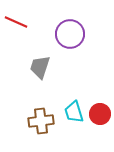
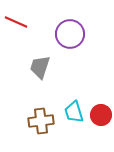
red circle: moved 1 px right, 1 px down
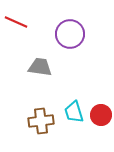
gray trapezoid: rotated 80 degrees clockwise
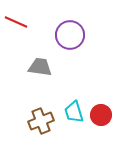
purple circle: moved 1 px down
brown cross: rotated 15 degrees counterclockwise
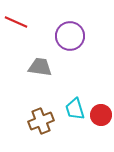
purple circle: moved 1 px down
cyan trapezoid: moved 1 px right, 3 px up
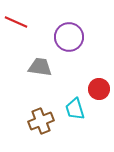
purple circle: moved 1 px left, 1 px down
red circle: moved 2 px left, 26 px up
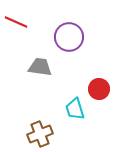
brown cross: moved 1 px left, 13 px down
